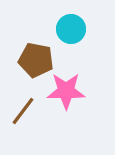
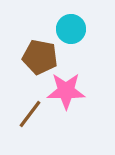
brown pentagon: moved 4 px right, 3 px up
brown line: moved 7 px right, 3 px down
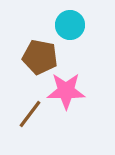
cyan circle: moved 1 px left, 4 px up
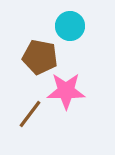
cyan circle: moved 1 px down
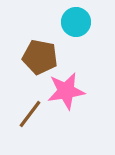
cyan circle: moved 6 px right, 4 px up
pink star: rotated 9 degrees counterclockwise
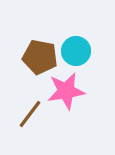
cyan circle: moved 29 px down
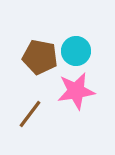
pink star: moved 10 px right
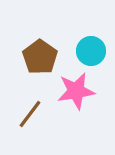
cyan circle: moved 15 px right
brown pentagon: rotated 24 degrees clockwise
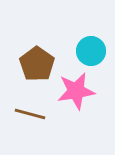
brown pentagon: moved 3 px left, 7 px down
brown line: rotated 68 degrees clockwise
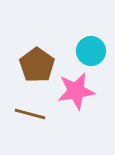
brown pentagon: moved 1 px down
